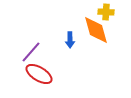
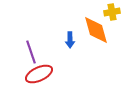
yellow cross: moved 6 px right; rotated 14 degrees counterclockwise
purple line: rotated 60 degrees counterclockwise
red ellipse: rotated 56 degrees counterclockwise
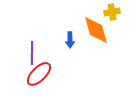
purple line: moved 1 px right, 1 px down; rotated 20 degrees clockwise
red ellipse: rotated 20 degrees counterclockwise
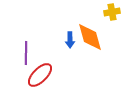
orange diamond: moved 6 px left, 7 px down
purple line: moved 6 px left
red ellipse: moved 1 px right, 1 px down
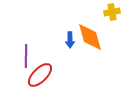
purple line: moved 3 px down
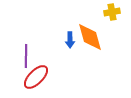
red ellipse: moved 4 px left, 2 px down
